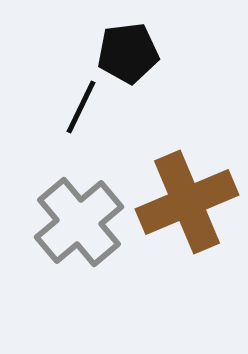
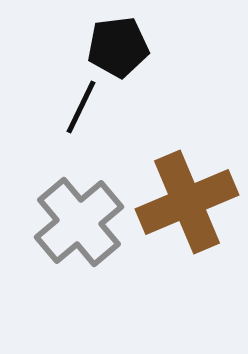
black pentagon: moved 10 px left, 6 px up
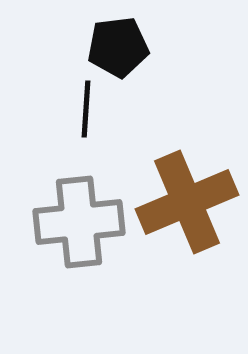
black line: moved 5 px right, 2 px down; rotated 22 degrees counterclockwise
gray cross: rotated 34 degrees clockwise
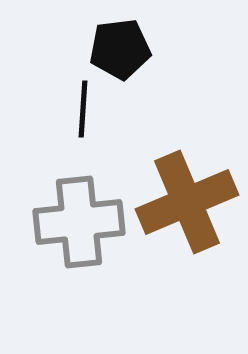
black pentagon: moved 2 px right, 2 px down
black line: moved 3 px left
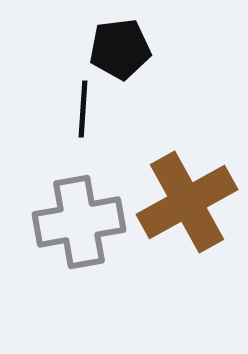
brown cross: rotated 6 degrees counterclockwise
gray cross: rotated 4 degrees counterclockwise
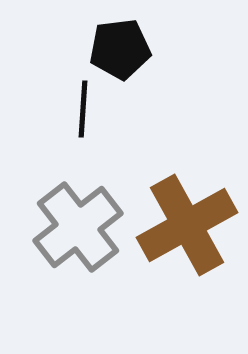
brown cross: moved 23 px down
gray cross: moved 1 px left, 5 px down; rotated 28 degrees counterclockwise
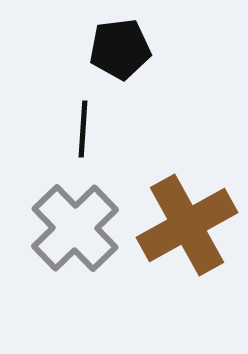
black line: moved 20 px down
gray cross: moved 3 px left, 1 px down; rotated 6 degrees counterclockwise
